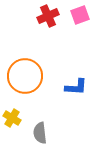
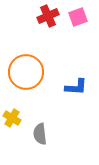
pink square: moved 2 px left, 2 px down
orange circle: moved 1 px right, 4 px up
gray semicircle: moved 1 px down
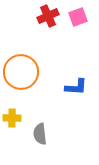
orange circle: moved 5 px left
yellow cross: rotated 30 degrees counterclockwise
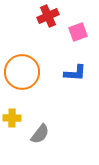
pink square: moved 15 px down
orange circle: moved 1 px right
blue L-shape: moved 1 px left, 14 px up
gray semicircle: rotated 135 degrees counterclockwise
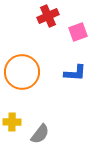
yellow cross: moved 4 px down
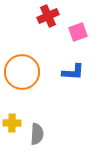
blue L-shape: moved 2 px left, 1 px up
yellow cross: moved 1 px down
gray semicircle: moved 3 px left; rotated 35 degrees counterclockwise
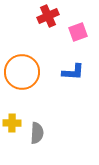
gray semicircle: moved 1 px up
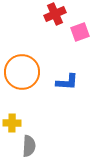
red cross: moved 7 px right, 2 px up
pink square: moved 2 px right
blue L-shape: moved 6 px left, 10 px down
gray semicircle: moved 8 px left, 13 px down
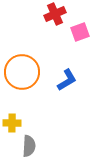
blue L-shape: moved 2 px up; rotated 35 degrees counterclockwise
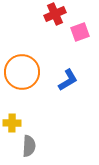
blue L-shape: moved 1 px right
